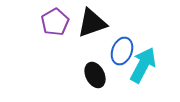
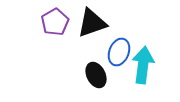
blue ellipse: moved 3 px left, 1 px down
cyan arrow: rotated 21 degrees counterclockwise
black ellipse: moved 1 px right
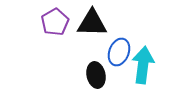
black triangle: rotated 20 degrees clockwise
black ellipse: rotated 15 degrees clockwise
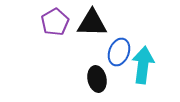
black ellipse: moved 1 px right, 4 px down
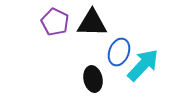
purple pentagon: rotated 16 degrees counterclockwise
cyan arrow: rotated 36 degrees clockwise
black ellipse: moved 4 px left
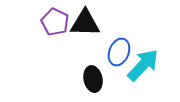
black triangle: moved 7 px left
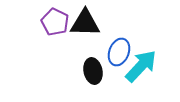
cyan arrow: moved 2 px left, 1 px down
black ellipse: moved 8 px up
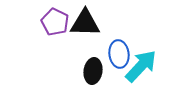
blue ellipse: moved 2 px down; rotated 28 degrees counterclockwise
black ellipse: rotated 20 degrees clockwise
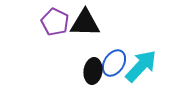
blue ellipse: moved 5 px left, 9 px down; rotated 40 degrees clockwise
